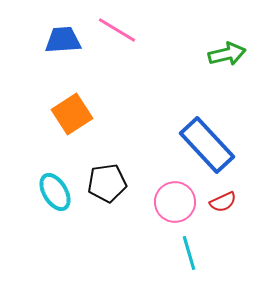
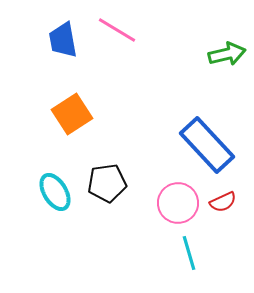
blue trapezoid: rotated 96 degrees counterclockwise
pink circle: moved 3 px right, 1 px down
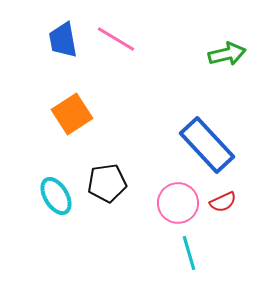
pink line: moved 1 px left, 9 px down
cyan ellipse: moved 1 px right, 4 px down
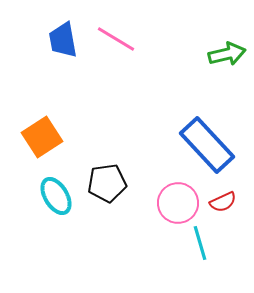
orange square: moved 30 px left, 23 px down
cyan line: moved 11 px right, 10 px up
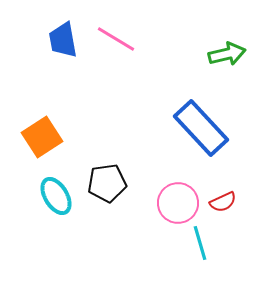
blue rectangle: moved 6 px left, 17 px up
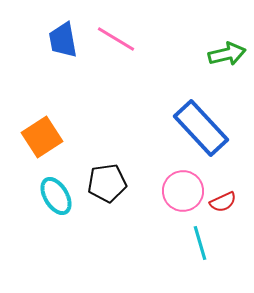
pink circle: moved 5 px right, 12 px up
